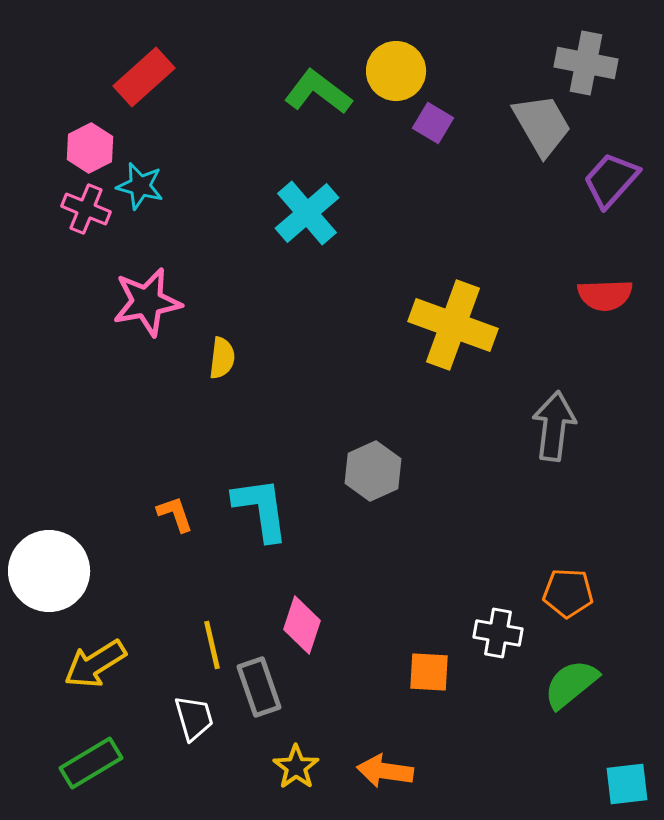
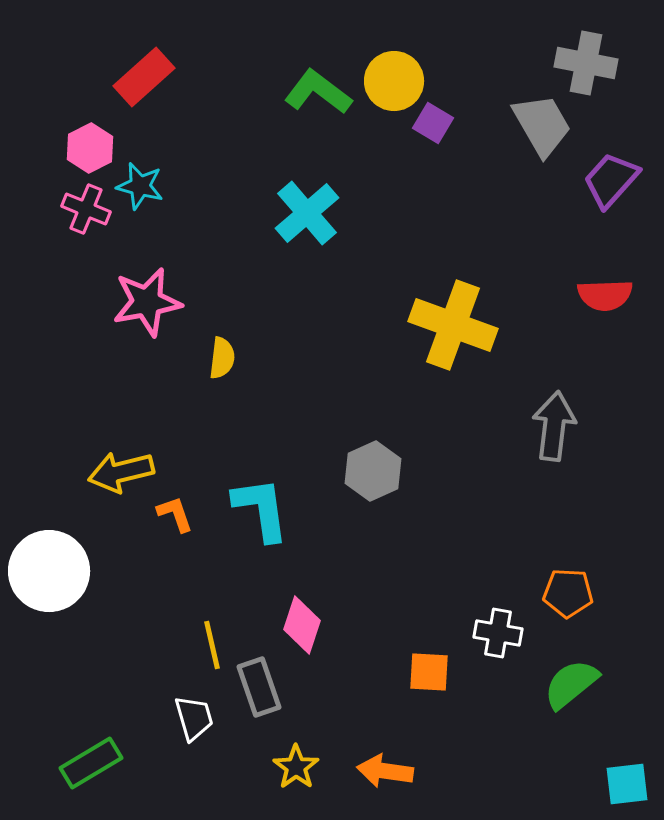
yellow circle: moved 2 px left, 10 px down
yellow arrow: moved 26 px right, 192 px up; rotated 18 degrees clockwise
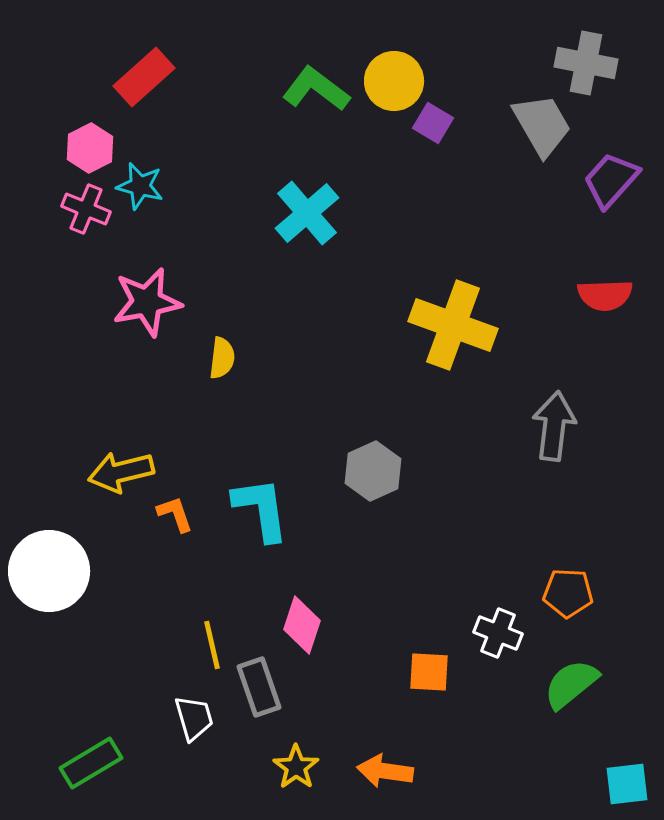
green L-shape: moved 2 px left, 3 px up
white cross: rotated 12 degrees clockwise
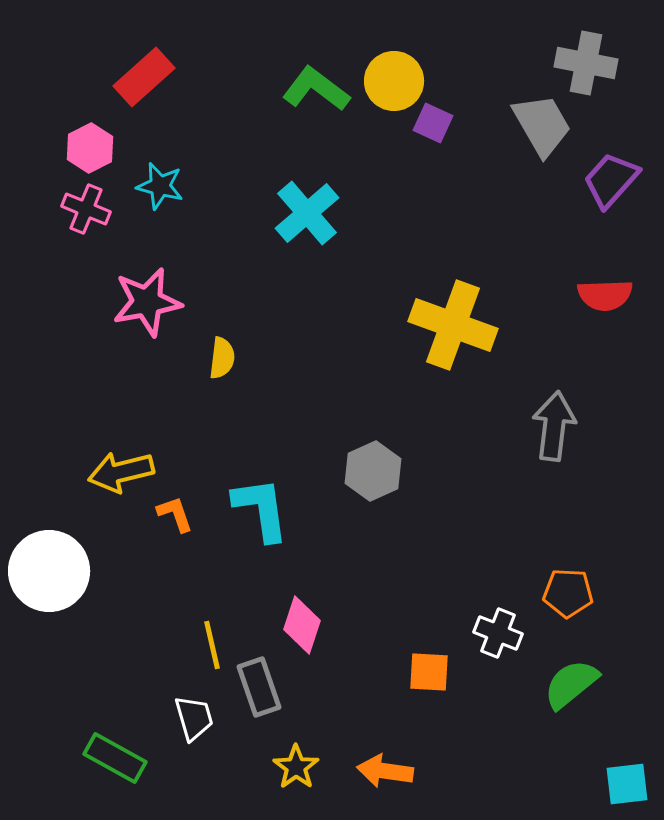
purple square: rotated 6 degrees counterclockwise
cyan star: moved 20 px right
green rectangle: moved 24 px right, 5 px up; rotated 60 degrees clockwise
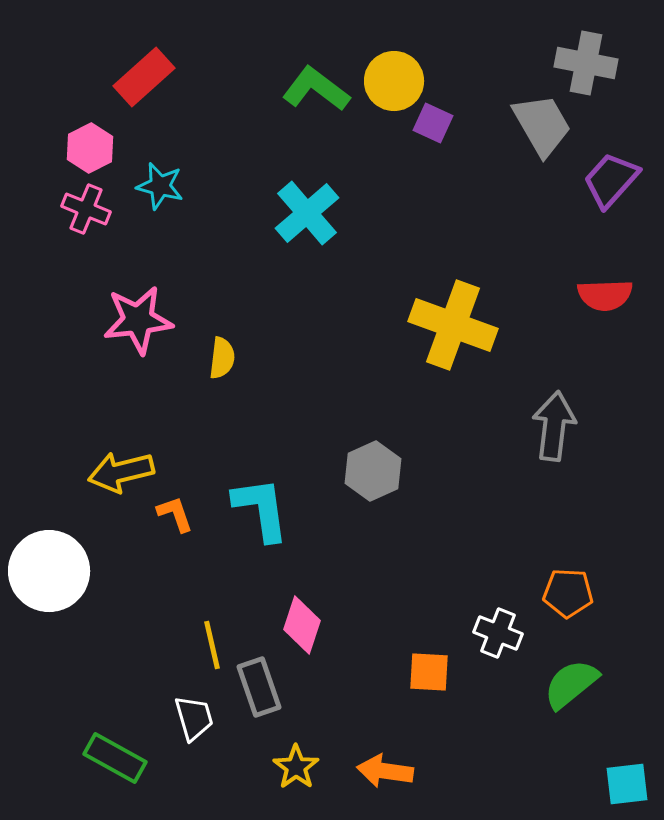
pink star: moved 9 px left, 18 px down; rotated 4 degrees clockwise
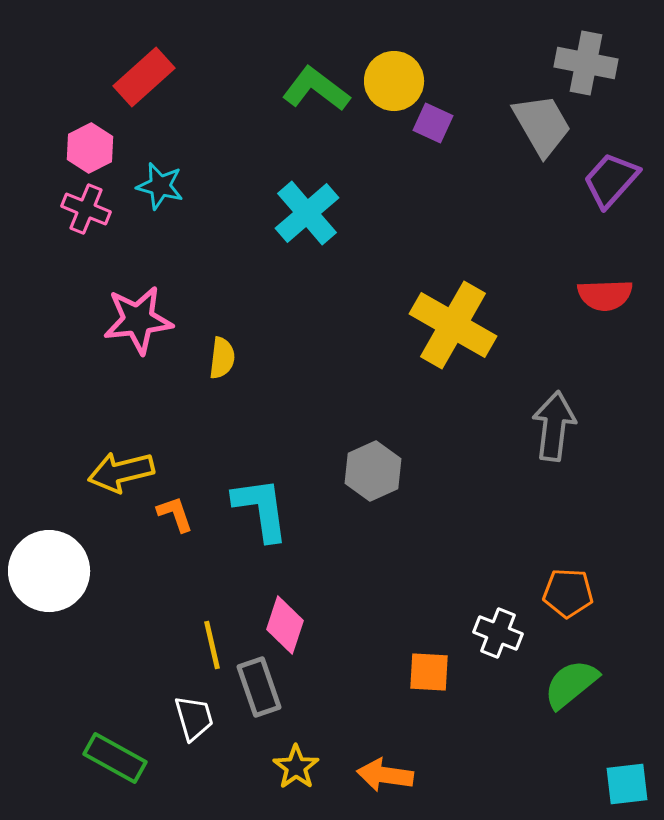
yellow cross: rotated 10 degrees clockwise
pink diamond: moved 17 px left
orange arrow: moved 4 px down
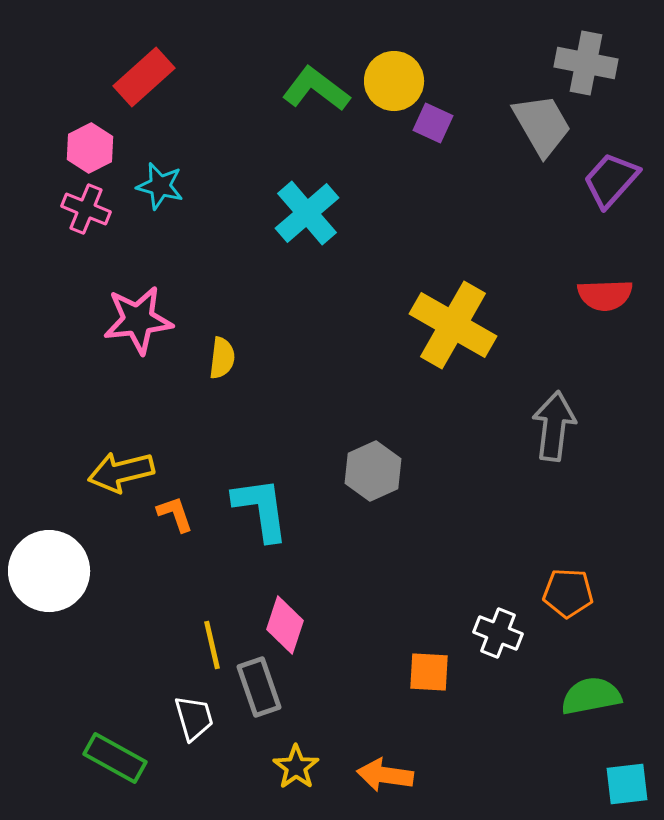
green semicircle: moved 20 px right, 12 px down; rotated 28 degrees clockwise
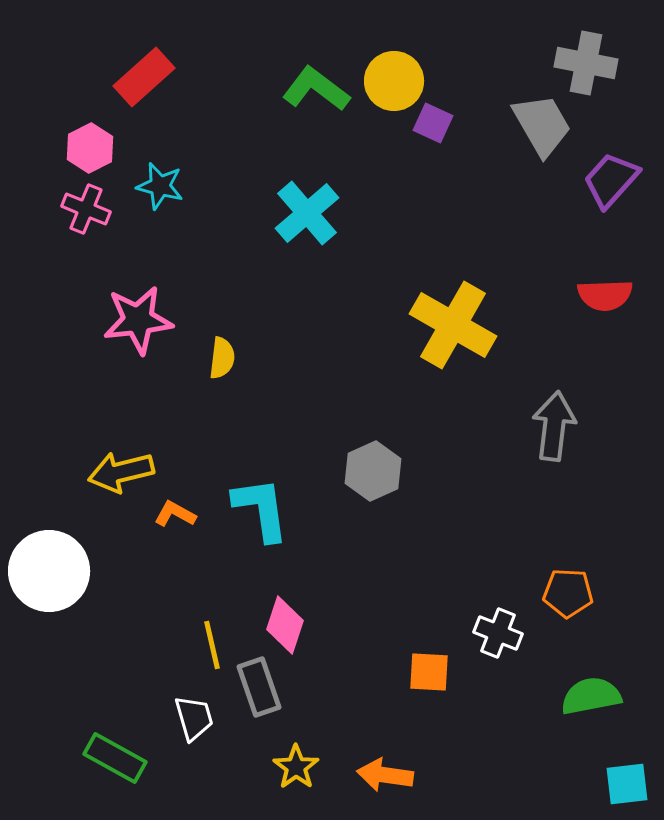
orange L-shape: rotated 42 degrees counterclockwise
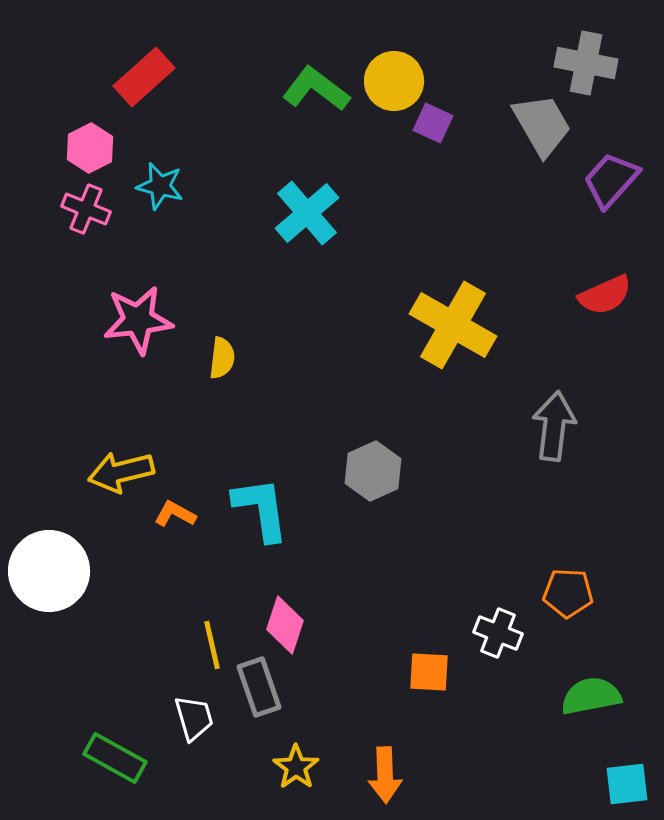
red semicircle: rotated 22 degrees counterclockwise
orange arrow: rotated 100 degrees counterclockwise
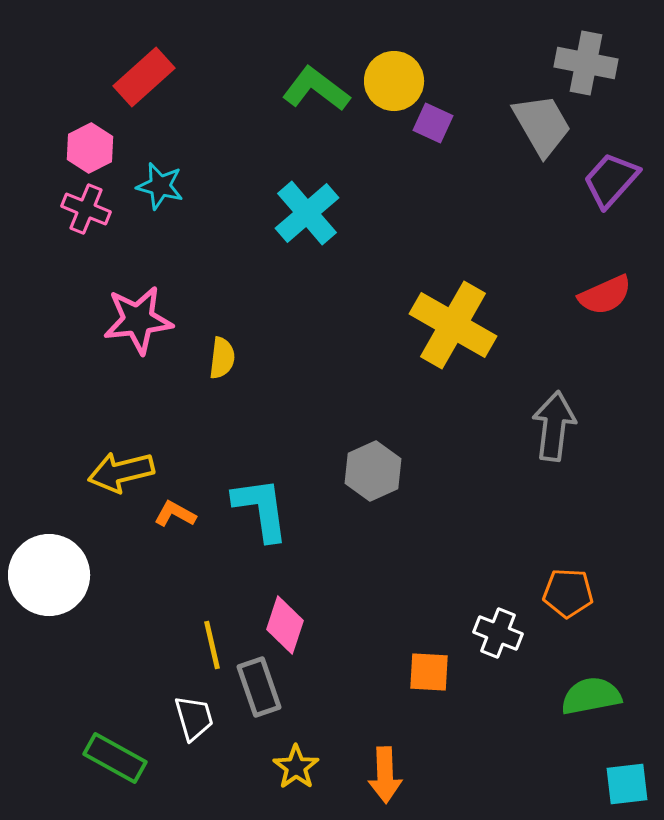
white circle: moved 4 px down
